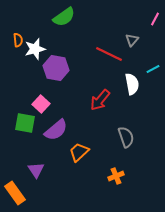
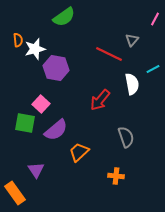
orange cross: rotated 28 degrees clockwise
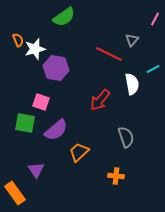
orange semicircle: rotated 16 degrees counterclockwise
pink square: moved 2 px up; rotated 24 degrees counterclockwise
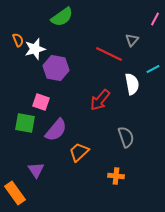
green semicircle: moved 2 px left
purple semicircle: rotated 10 degrees counterclockwise
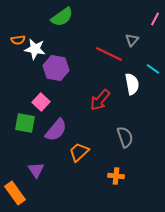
orange semicircle: rotated 104 degrees clockwise
white star: rotated 25 degrees clockwise
cyan line: rotated 64 degrees clockwise
pink square: rotated 24 degrees clockwise
gray semicircle: moved 1 px left
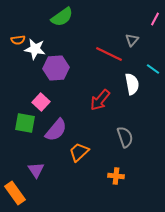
purple hexagon: rotated 15 degrees counterclockwise
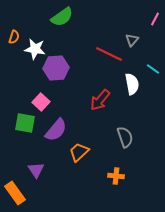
orange semicircle: moved 4 px left, 3 px up; rotated 64 degrees counterclockwise
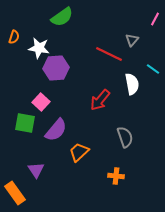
white star: moved 4 px right, 1 px up
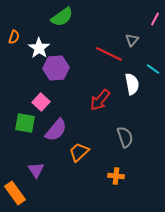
white star: rotated 25 degrees clockwise
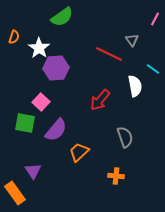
gray triangle: rotated 16 degrees counterclockwise
white semicircle: moved 3 px right, 2 px down
purple triangle: moved 3 px left, 1 px down
